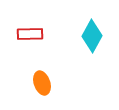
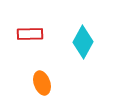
cyan diamond: moved 9 px left, 6 px down
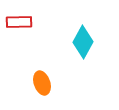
red rectangle: moved 11 px left, 12 px up
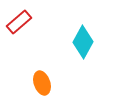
red rectangle: rotated 40 degrees counterclockwise
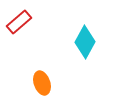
cyan diamond: moved 2 px right
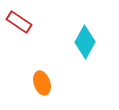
red rectangle: rotated 75 degrees clockwise
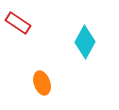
red rectangle: moved 1 px left, 1 px down
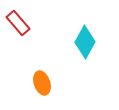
red rectangle: rotated 15 degrees clockwise
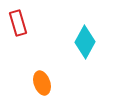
red rectangle: rotated 25 degrees clockwise
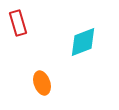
cyan diamond: moved 2 px left; rotated 40 degrees clockwise
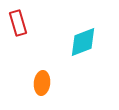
orange ellipse: rotated 25 degrees clockwise
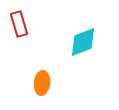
red rectangle: moved 1 px right, 1 px down
